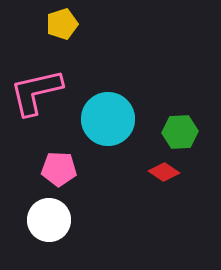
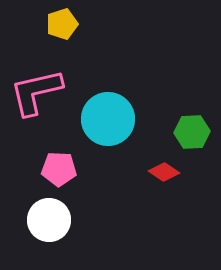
green hexagon: moved 12 px right
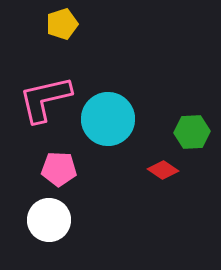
pink L-shape: moved 9 px right, 7 px down
red diamond: moved 1 px left, 2 px up
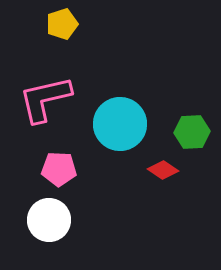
cyan circle: moved 12 px right, 5 px down
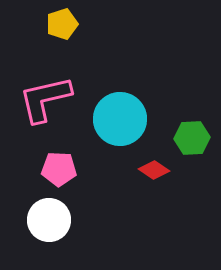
cyan circle: moved 5 px up
green hexagon: moved 6 px down
red diamond: moved 9 px left
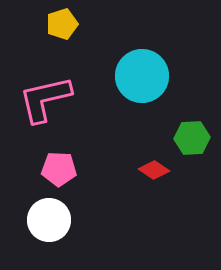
cyan circle: moved 22 px right, 43 px up
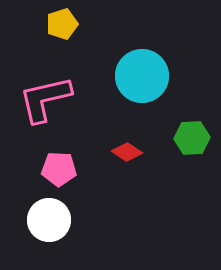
red diamond: moved 27 px left, 18 px up
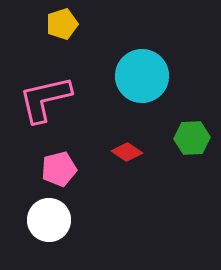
pink pentagon: rotated 16 degrees counterclockwise
